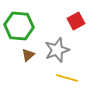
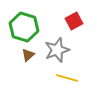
red square: moved 2 px left
green hexagon: moved 5 px right, 1 px down; rotated 12 degrees clockwise
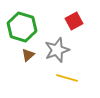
green hexagon: moved 2 px left
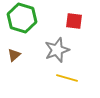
red square: rotated 36 degrees clockwise
green hexagon: moved 9 px up
brown triangle: moved 14 px left
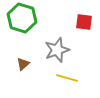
red square: moved 10 px right, 1 px down
brown triangle: moved 9 px right, 9 px down
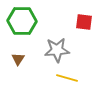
green hexagon: moved 3 px down; rotated 16 degrees counterclockwise
gray star: rotated 15 degrees clockwise
brown triangle: moved 5 px left, 5 px up; rotated 16 degrees counterclockwise
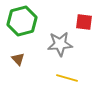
green hexagon: rotated 16 degrees counterclockwise
gray star: moved 3 px right, 6 px up
brown triangle: rotated 16 degrees counterclockwise
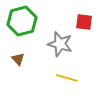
gray star: rotated 20 degrees clockwise
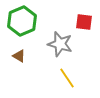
green hexagon: rotated 8 degrees counterclockwise
brown triangle: moved 1 px right, 3 px up; rotated 16 degrees counterclockwise
yellow line: rotated 40 degrees clockwise
